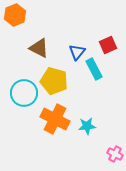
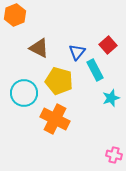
red square: rotated 18 degrees counterclockwise
cyan rectangle: moved 1 px right, 1 px down
yellow pentagon: moved 5 px right
cyan star: moved 24 px right, 28 px up; rotated 12 degrees counterclockwise
pink cross: moved 1 px left, 1 px down; rotated 14 degrees counterclockwise
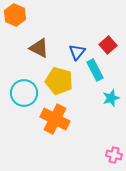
orange hexagon: rotated 15 degrees counterclockwise
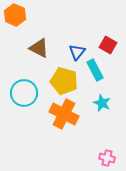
red square: rotated 18 degrees counterclockwise
yellow pentagon: moved 5 px right
cyan star: moved 9 px left, 5 px down; rotated 30 degrees counterclockwise
orange cross: moved 9 px right, 5 px up
pink cross: moved 7 px left, 3 px down
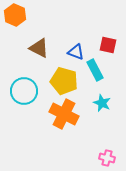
red square: rotated 18 degrees counterclockwise
blue triangle: moved 1 px left; rotated 48 degrees counterclockwise
cyan circle: moved 2 px up
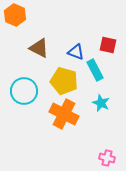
cyan star: moved 1 px left
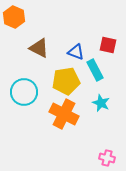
orange hexagon: moved 1 px left, 2 px down
yellow pentagon: moved 2 px right; rotated 24 degrees counterclockwise
cyan circle: moved 1 px down
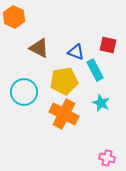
yellow pentagon: moved 2 px left
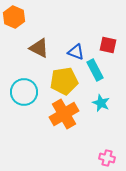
orange cross: rotated 32 degrees clockwise
